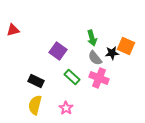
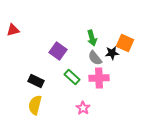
orange square: moved 1 px left, 3 px up
pink cross: rotated 24 degrees counterclockwise
pink star: moved 17 px right
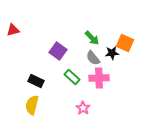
green arrow: rotated 28 degrees counterclockwise
gray semicircle: moved 2 px left
yellow semicircle: moved 3 px left
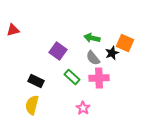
green arrow: rotated 147 degrees clockwise
black star: rotated 16 degrees counterclockwise
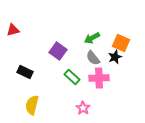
green arrow: rotated 42 degrees counterclockwise
orange square: moved 4 px left
black star: moved 3 px right, 4 px down
black rectangle: moved 11 px left, 9 px up
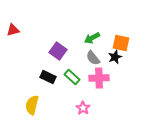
orange square: rotated 12 degrees counterclockwise
black rectangle: moved 23 px right, 5 px down
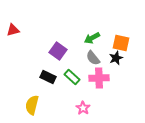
black star: moved 1 px right, 1 px down
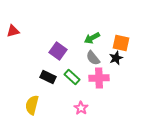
red triangle: moved 1 px down
pink star: moved 2 px left
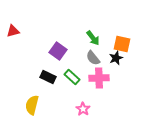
green arrow: moved 1 px right; rotated 98 degrees counterclockwise
orange square: moved 1 px right, 1 px down
pink star: moved 2 px right, 1 px down
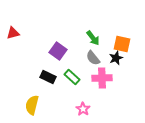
red triangle: moved 2 px down
pink cross: moved 3 px right
